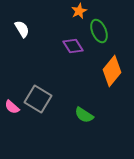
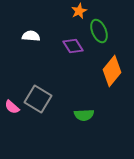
white semicircle: moved 9 px right, 7 px down; rotated 54 degrees counterclockwise
green semicircle: rotated 36 degrees counterclockwise
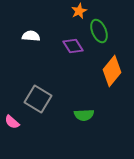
pink semicircle: moved 15 px down
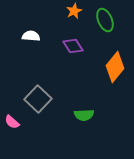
orange star: moved 5 px left
green ellipse: moved 6 px right, 11 px up
orange diamond: moved 3 px right, 4 px up
gray square: rotated 12 degrees clockwise
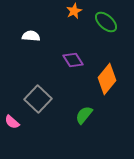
green ellipse: moved 1 px right, 2 px down; rotated 25 degrees counterclockwise
purple diamond: moved 14 px down
orange diamond: moved 8 px left, 12 px down
green semicircle: rotated 132 degrees clockwise
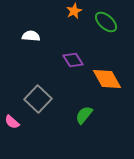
orange diamond: rotated 68 degrees counterclockwise
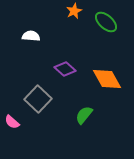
purple diamond: moved 8 px left, 9 px down; rotated 15 degrees counterclockwise
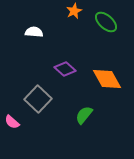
white semicircle: moved 3 px right, 4 px up
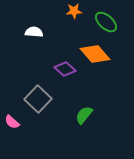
orange star: rotated 21 degrees clockwise
orange diamond: moved 12 px left, 25 px up; rotated 12 degrees counterclockwise
